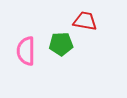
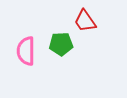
red trapezoid: rotated 135 degrees counterclockwise
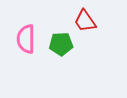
pink semicircle: moved 12 px up
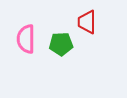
red trapezoid: moved 2 px right, 1 px down; rotated 35 degrees clockwise
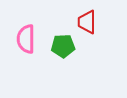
green pentagon: moved 2 px right, 2 px down
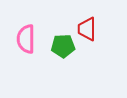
red trapezoid: moved 7 px down
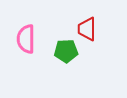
green pentagon: moved 3 px right, 5 px down
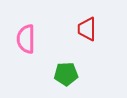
green pentagon: moved 23 px down
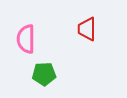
green pentagon: moved 22 px left
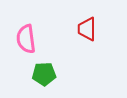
pink semicircle: rotated 8 degrees counterclockwise
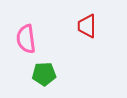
red trapezoid: moved 3 px up
